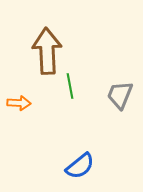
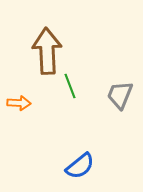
green line: rotated 10 degrees counterclockwise
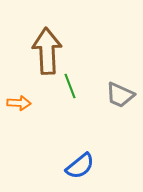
gray trapezoid: rotated 88 degrees counterclockwise
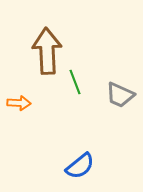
green line: moved 5 px right, 4 px up
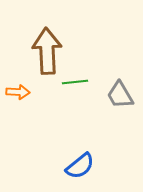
green line: rotated 75 degrees counterclockwise
gray trapezoid: rotated 36 degrees clockwise
orange arrow: moved 1 px left, 11 px up
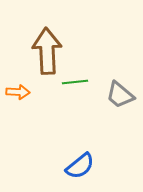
gray trapezoid: rotated 20 degrees counterclockwise
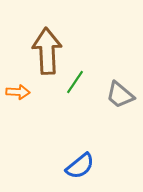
green line: rotated 50 degrees counterclockwise
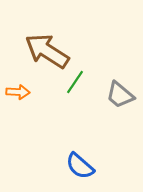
brown arrow: rotated 54 degrees counterclockwise
blue semicircle: rotated 80 degrees clockwise
